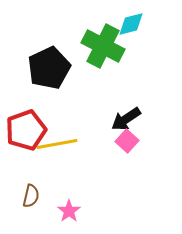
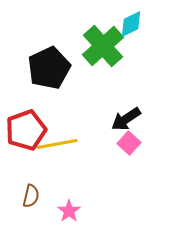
cyan diamond: rotated 12 degrees counterclockwise
green cross: rotated 21 degrees clockwise
pink square: moved 2 px right, 2 px down
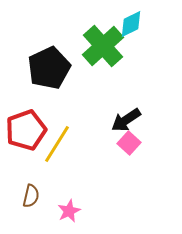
black arrow: moved 1 px down
yellow line: rotated 48 degrees counterclockwise
pink star: rotated 10 degrees clockwise
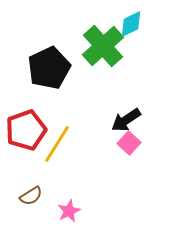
brown semicircle: rotated 45 degrees clockwise
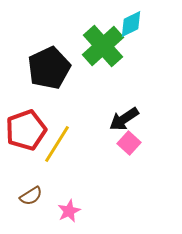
black arrow: moved 2 px left, 1 px up
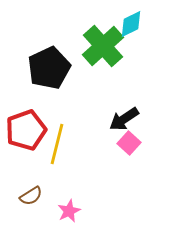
yellow line: rotated 18 degrees counterclockwise
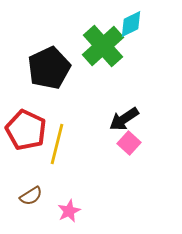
red pentagon: rotated 27 degrees counterclockwise
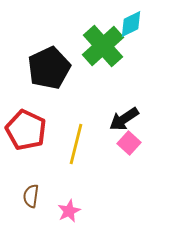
yellow line: moved 19 px right
brown semicircle: rotated 130 degrees clockwise
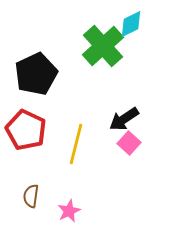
black pentagon: moved 13 px left, 6 px down
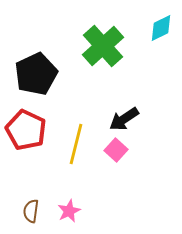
cyan diamond: moved 30 px right, 4 px down
pink square: moved 13 px left, 7 px down
brown semicircle: moved 15 px down
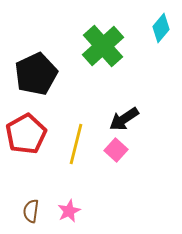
cyan diamond: rotated 24 degrees counterclockwise
red pentagon: moved 4 px down; rotated 18 degrees clockwise
